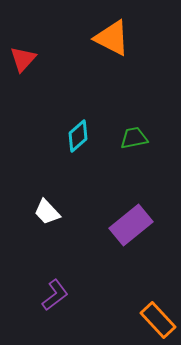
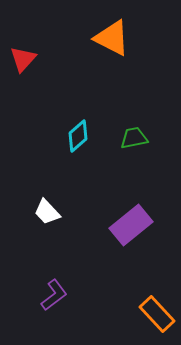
purple L-shape: moved 1 px left
orange rectangle: moved 1 px left, 6 px up
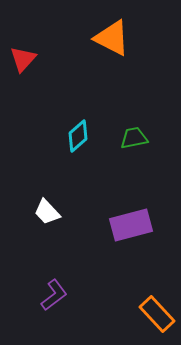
purple rectangle: rotated 24 degrees clockwise
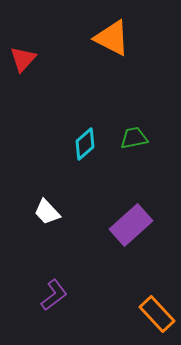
cyan diamond: moved 7 px right, 8 px down
purple rectangle: rotated 27 degrees counterclockwise
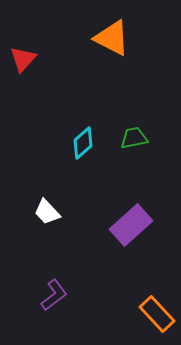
cyan diamond: moved 2 px left, 1 px up
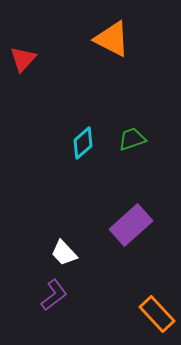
orange triangle: moved 1 px down
green trapezoid: moved 2 px left, 1 px down; rotated 8 degrees counterclockwise
white trapezoid: moved 17 px right, 41 px down
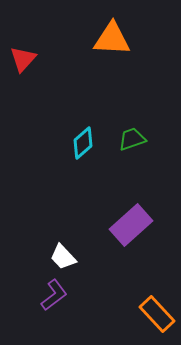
orange triangle: rotated 24 degrees counterclockwise
white trapezoid: moved 1 px left, 4 px down
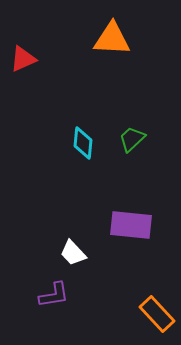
red triangle: rotated 24 degrees clockwise
green trapezoid: rotated 24 degrees counterclockwise
cyan diamond: rotated 44 degrees counterclockwise
purple rectangle: rotated 48 degrees clockwise
white trapezoid: moved 10 px right, 4 px up
purple L-shape: rotated 28 degrees clockwise
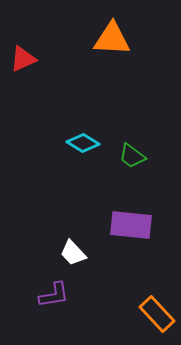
green trapezoid: moved 17 px down; rotated 100 degrees counterclockwise
cyan diamond: rotated 64 degrees counterclockwise
